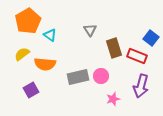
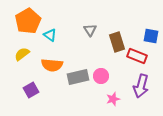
blue square: moved 2 px up; rotated 28 degrees counterclockwise
brown rectangle: moved 3 px right, 6 px up
orange semicircle: moved 7 px right, 1 px down
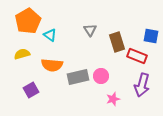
yellow semicircle: rotated 21 degrees clockwise
purple arrow: moved 1 px right, 1 px up
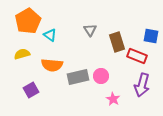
pink star: rotated 24 degrees counterclockwise
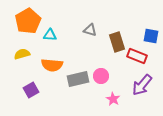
gray triangle: rotated 40 degrees counterclockwise
cyan triangle: rotated 32 degrees counterclockwise
gray rectangle: moved 2 px down
purple arrow: rotated 25 degrees clockwise
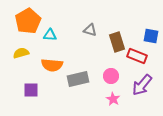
yellow semicircle: moved 1 px left, 1 px up
pink circle: moved 10 px right
purple square: rotated 28 degrees clockwise
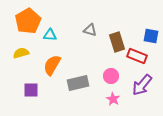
orange semicircle: rotated 115 degrees clockwise
gray rectangle: moved 4 px down
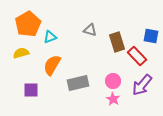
orange pentagon: moved 3 px down
cyan triangle: moved 2 px down; rotated 24 degrees counterclockwise
red rectangle: rotated 24 degrees clockwise
pink circle: moved 2 px right, 5 px down
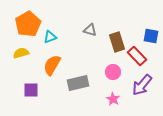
pink circle: moved 9 px up
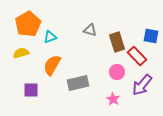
pink circle: moved 4 px right
